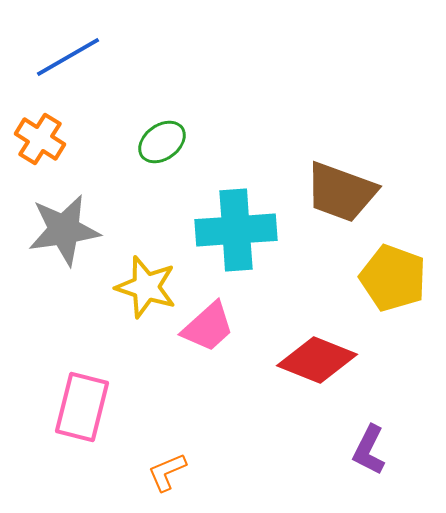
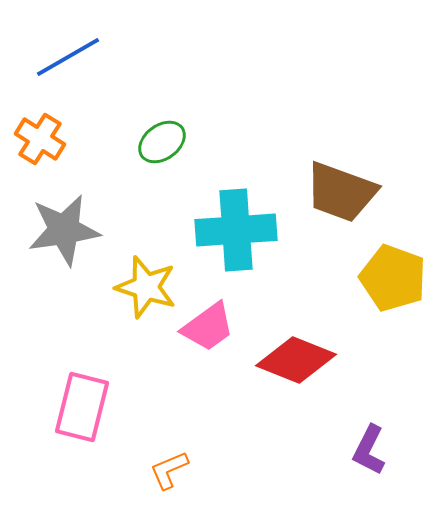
pink trapezoid: rotated 6 degrees clockwise
red diamond: moved 21 px left
orange L-shape: moved 2 px right, 2 px up
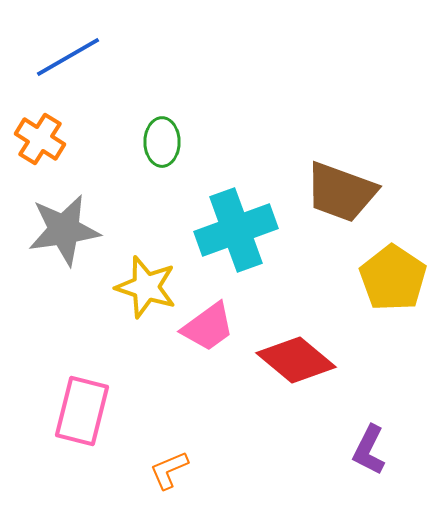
green ellipse: rotated 54 degrees counterclockwise
cyan cross: rotated 16 degrees counterclockwise
yellow pentagon: rotated 14 degrees clockwise
red diamond: rotated 18 degrees clockwise
pink rectangle: moved 4 px down
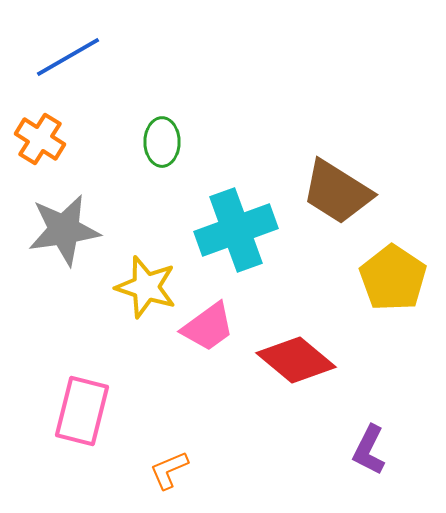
brown trapezoid: moved 4 px left; rotated 12 degrees clockwise
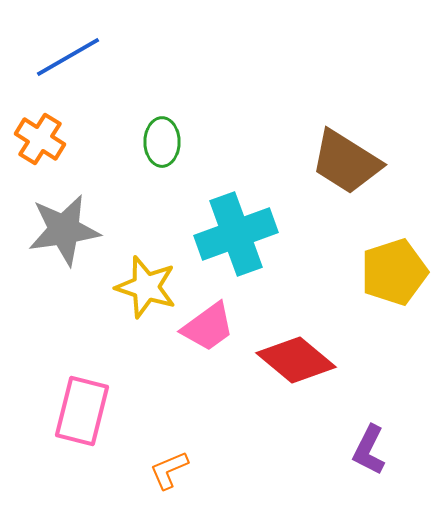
brown trapezoid: moved 9 px right, 30 px up
cyan cross: moved 4 px down
yellow pentagon: moved 1 px right, 6 px up; rotated 20 degrees clockwise
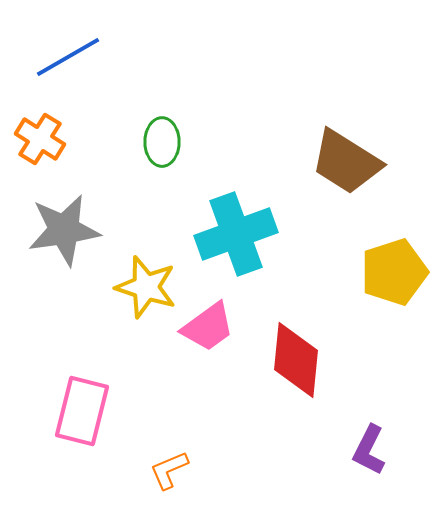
red diamond: rotated 56 degrees clockwise
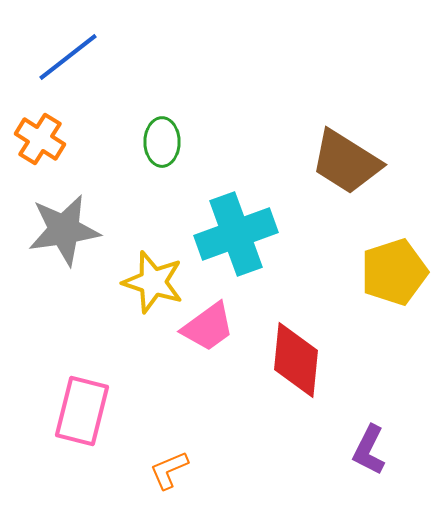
blue line: rotated 8 degrees counterclockwise
yellow star: moved 7 px right, 5 px up
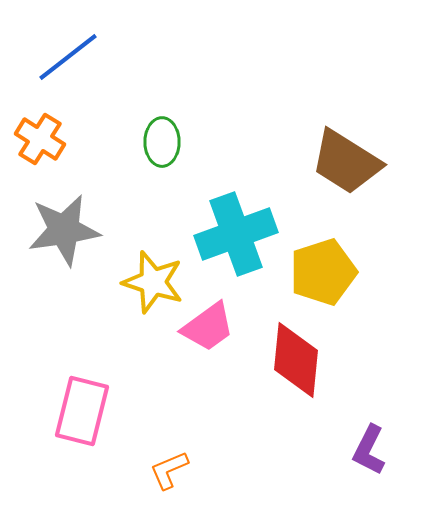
yellow pentagon: moved 71 px left
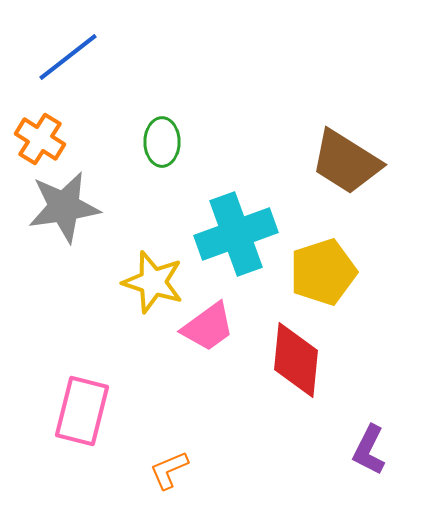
gray star: moved 23 px up
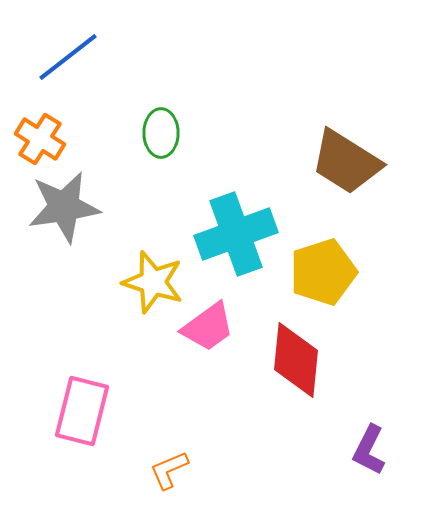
green ellipse: moved 1 px left, 9 px up
